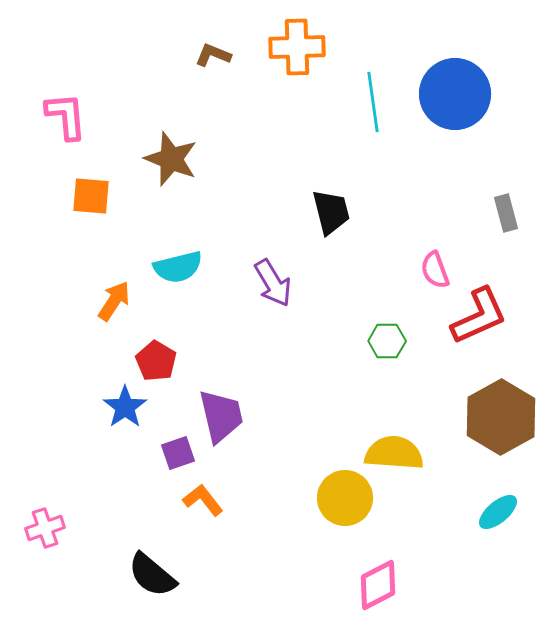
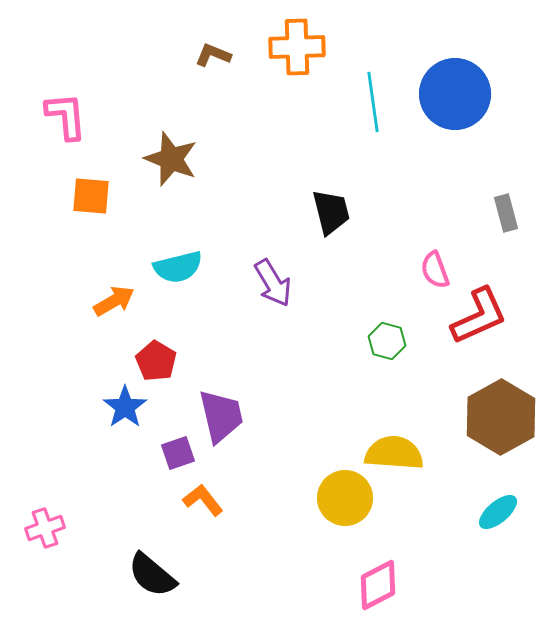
orange arrow: rotated 27 degrees clockwise
green hexagon: rotated 15 degrees clockwise
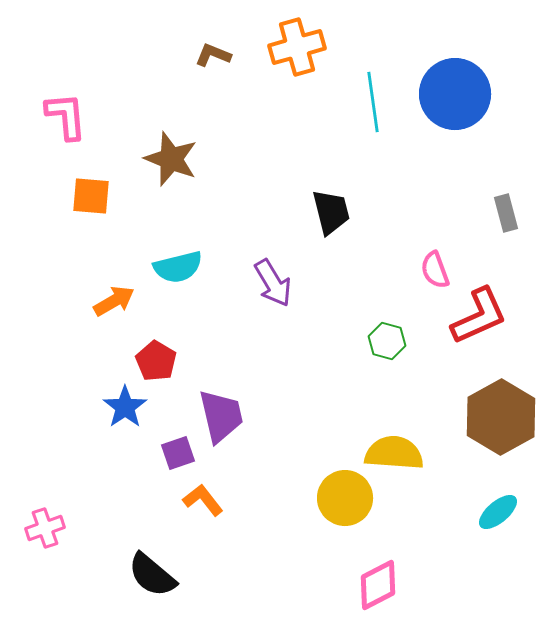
orange cross: rotated 14 degrees counterclockwise
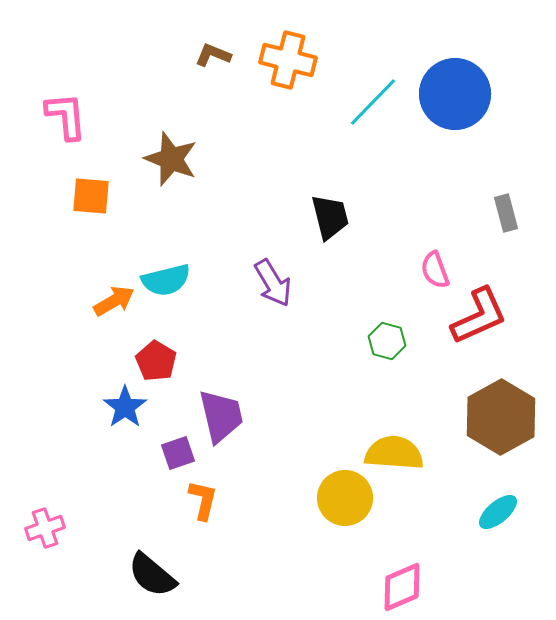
orange cross: moved 9 px left, 13 px down; rotated 30 degrees clockwise
cyan line: rotated 52 degrees clockwise
black trapezoid: moved 1 px left, 5 px down
cyan semicircle: moved 12 px left, 13 px down
orange L-shape: rotated 51 degrees clockwise
pink diamond: moved 24 px right, 2 px down; rotated 4 degrees clockwise
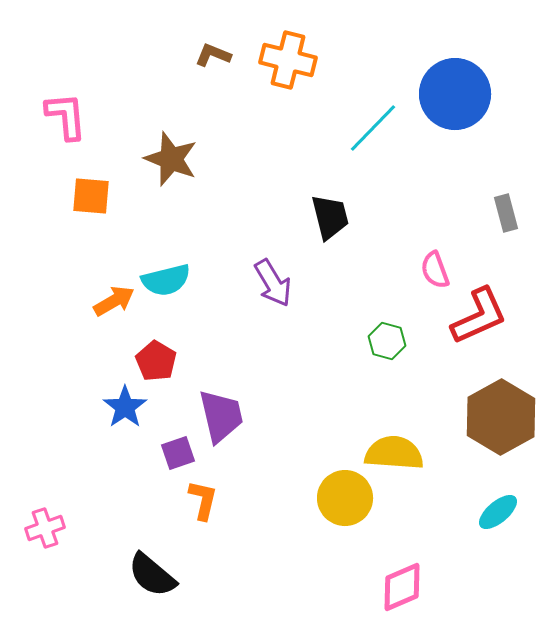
cyan line: moved 26 px down
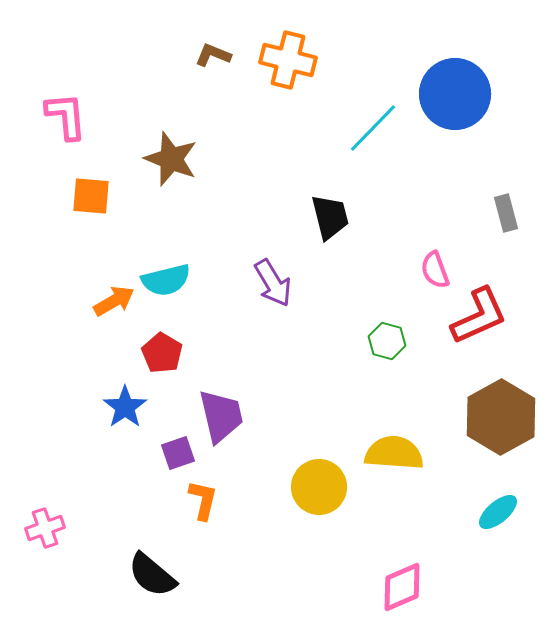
red pentagon: moved 6 px right, 8 px up
yellow circle: moved 26 px left, 11 px up
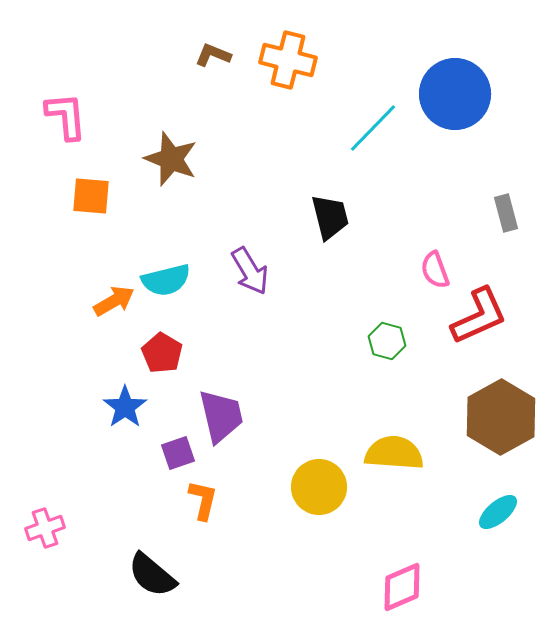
purple arrow: moved 23 px left, 12 px up
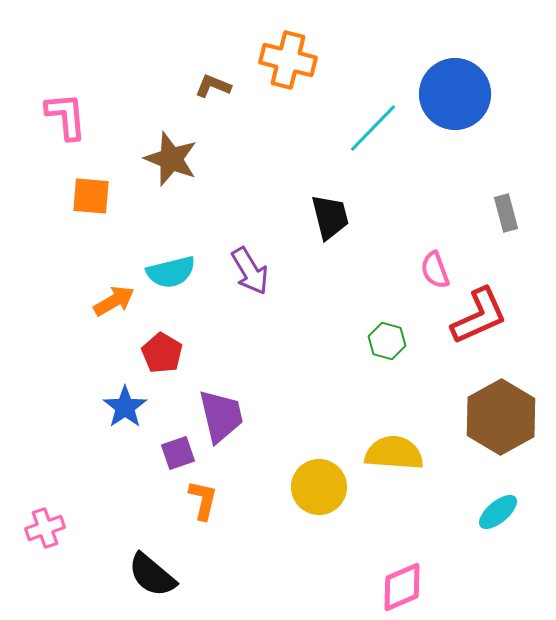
brown L-shape: moved 31 px down
cyan semicircle: moved 5 px right, 8 px up
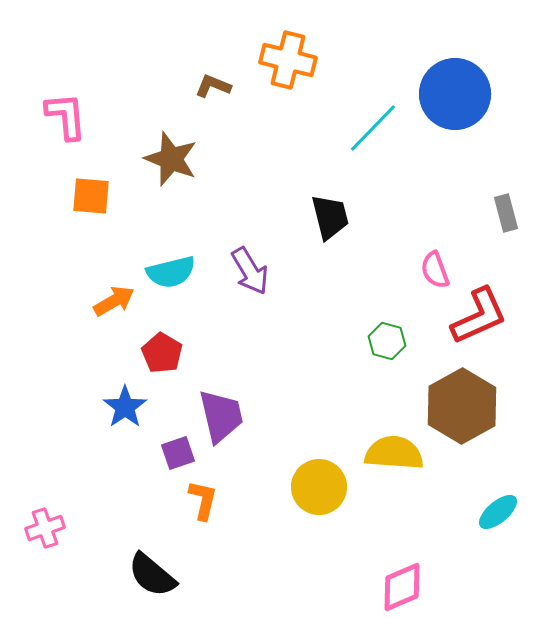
brown hexagon: moved 39 px left, 11 px up
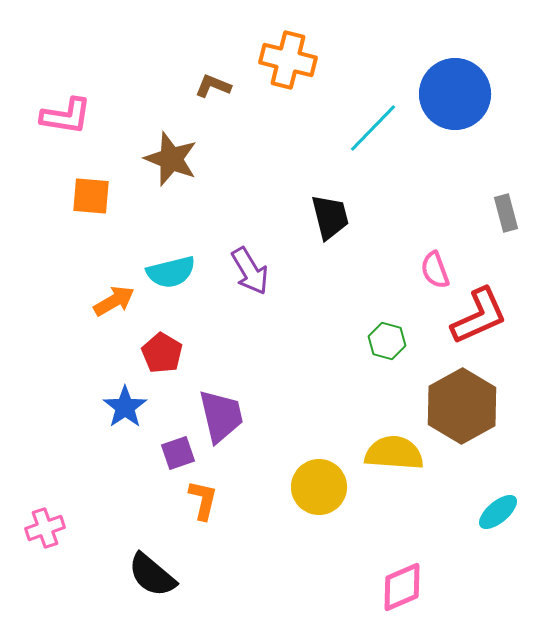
pink L-shape: rotated 104 degrees clockwise
